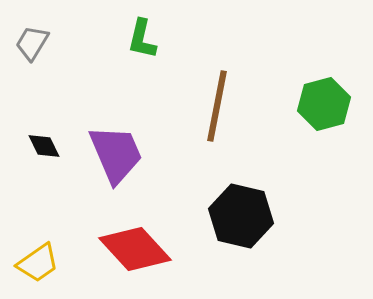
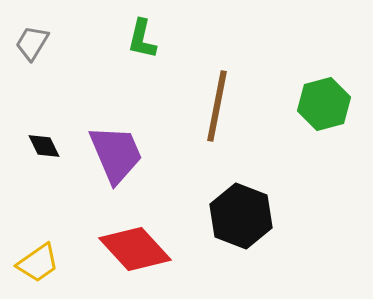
black hexagon: rotated 8 degrees clockwise
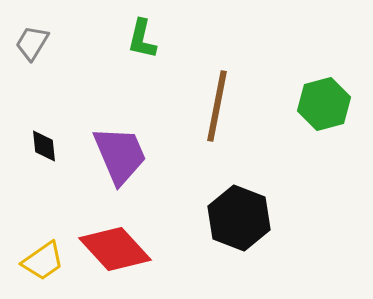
black diamond: rotated 20 degrees clockwise
purple trapezoid: moved 4 px right, 1 px down
black hexagon: moved 2 px left, 2 px down
red diamond: moved 20 px left
yellow trapezoid: moved 5 px right, 2 px up
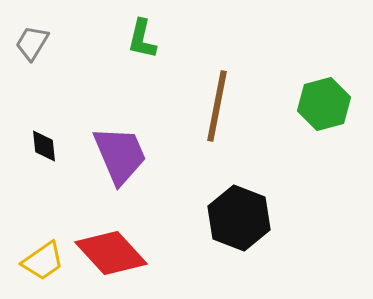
red diamond: moved 4 px left, 4 px down
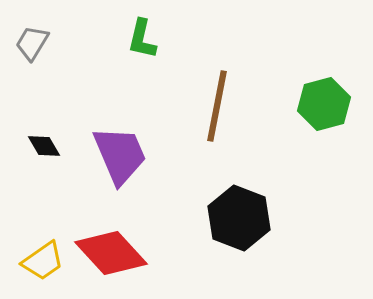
black diamond: rotated 24 degrees counterclockwise
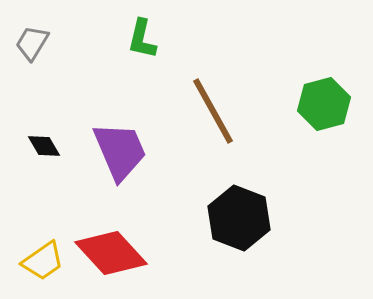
brown line: moved 4 px left, 5 px down; rotated 40 degrees counterclockwise
purple trapezoid: moved 4 px up
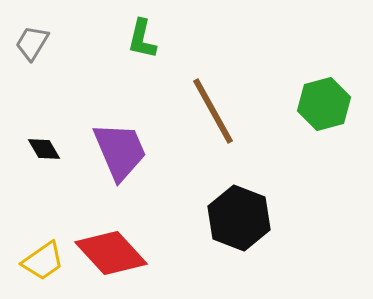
black diamond: moved 3 px down
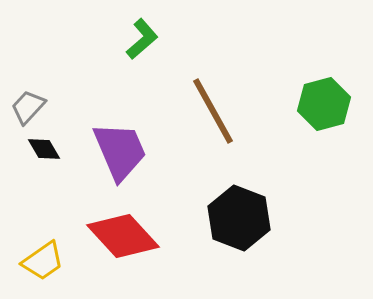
green L-shape: rotated 144 degrees counterclockwise
gray trapezoid: moved 4 px left, 64 px down; rotated 12 degrees clockwise
red diamond: moved 12 px right, 17 px up
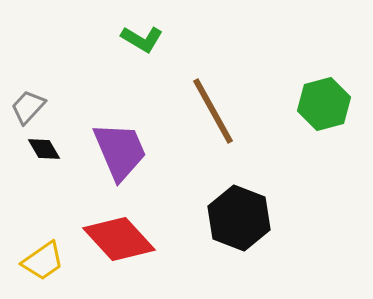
green L-shape: rotated 72 degrees clockwise
red diamond: moved 4 px left, 3 px down
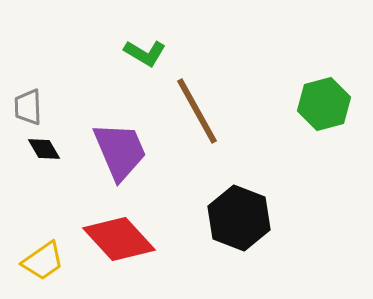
green L-shape: moved 3 px right, 14 px down
gray trapezoid: rotated 45 degrees counterclockwise
brown line: moved 16 px left
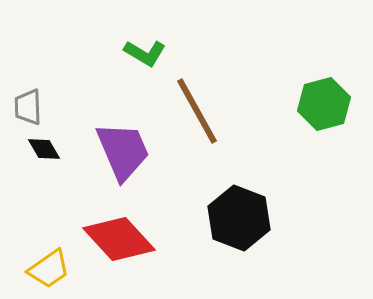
purple trapezoid: moved 3 px right
yellow trapezoid: moved 6 px right, 8 px down
